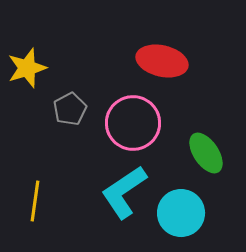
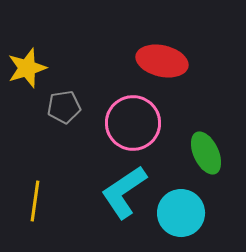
gray pentagon: moved 6 px left, 2 px up; rotated 20 degrees clockwise
green ellipse: rotated 9 degrees clockwise
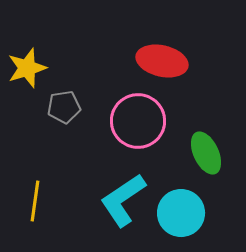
pink circle: moved 5 px right, 2 px up
cyan L-shape: moved 1 px left, 8 px down
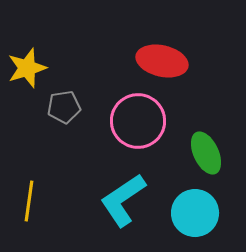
yellow line: moved 6 px left
cyan circle: moved 14 px right
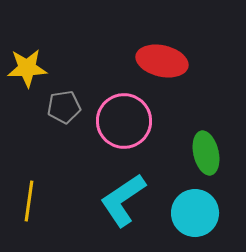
yellow star: rotated 15 degrees clockwise
pink circle: moved 14 px left
green ellipse: rotated 12 degrees clockwise
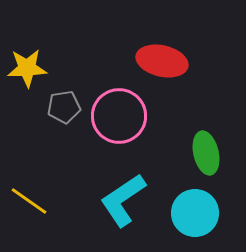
pink circle: moved 5 px left, 5 px up
yellow line: rotated 63 degrees counterclockwise
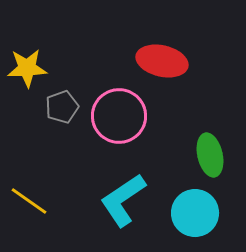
gray pentagon: moved 2 px left; rotated 12 degrees counterclockwise
green ellipse: moved 4 px right, 2 px down
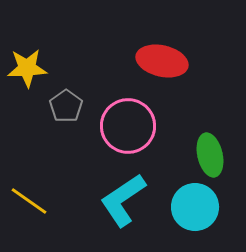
gray pentagon: moved 4 px right, 1 px up; rotated 16 degrees counterclockwise
pink circle: moved 9 px right, 10 px down
cyan circle: moved 6 px up
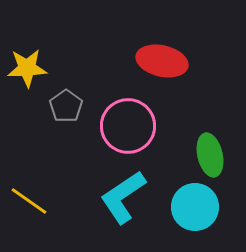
cyan L-shape: moved 3 px up
